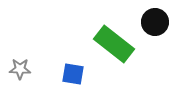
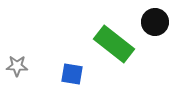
gray star: moved 3 px left, 3 px up
blue square: moved 1 px left
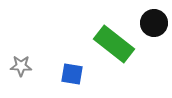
black circle: moved 1 px left, 1 px down
gray star: moved 4 px right
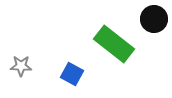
black circle: moved 4 px up
blue square: rotated 20 degrees clockwise
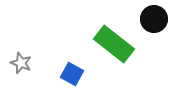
gray star: moved 3 px up; rotated 20 degrees clockwise
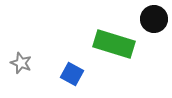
green rectangle: rotated 21 degrees counterclockwise
